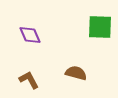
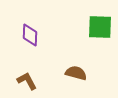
purple diamond: rotated 25 degrees clockwise
brown L-shape: moved 2 px left, 1 px down
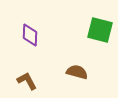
green square: moved 3 px down; rotated 12 degrees clockwise
brown semicircle: moved 1 px right, 1 px up
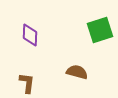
green square: rotated 32 degrees counterclockwise
brown L-shape: moved 2 px down; rotated 35 degrees clockwise
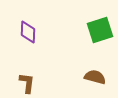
purple diamond: moved 2 px left, 3 px up
brown semicircle: moved 18 px right, 5 px down
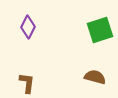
purple diamond: moved 5 px up; rotated 25 degrees clockwise
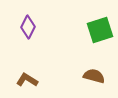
brown semicircle: moved 1 px left, 1 px up
brown L-shape: moved 3 px up; rotated 65 degrees counterclockwise
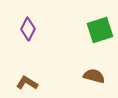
purple diamond: moved 2 px down
brown L-shape: moved 3 px down
